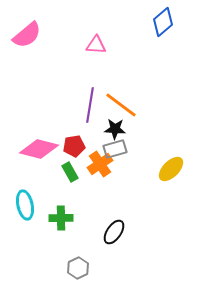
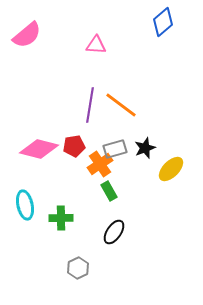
black star: moved 30 px right, 19 px down; rotated 25 degrees counterclockwise
green rectangle: moved 39 px right, 19 px down
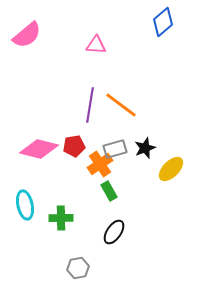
gray hexagon: rotated 15 degrees clockwise
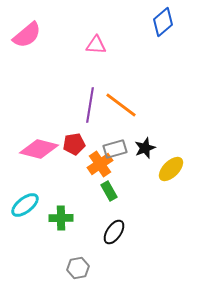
red pentagon: moved 2 px up
cyan ellipse: rotated 64 degrees clockwise
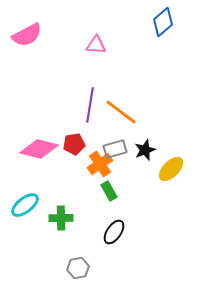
pink semicircle: rotated 12 degrees clockwise
orange line: moved 7 px down
black star: moved 2 px down
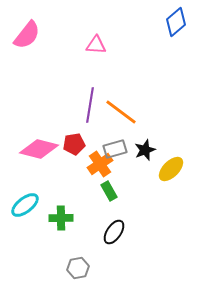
blue diamond: moved 13 px right
pink semicircle: rotated 24 degrees counterclockwise
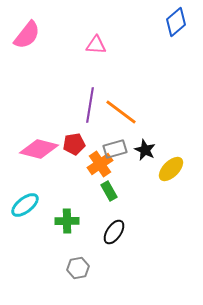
black star: rotated 25 degrees counterclockwise
green cross: moved 6 px right, 3 px down
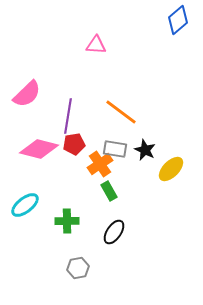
blue diamond: moved 2 px right, 2 px up
pink semicircle: moved 59 px down; rotated 8 degrees clockwise
purple line: moved 22 px left, 11 px down
gray rectangle: rotated 25 degrees clockwise
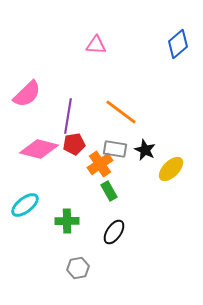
blue diamond: moved 24 px down
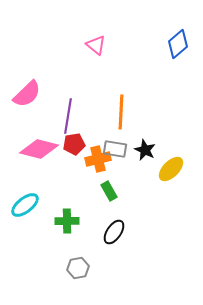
pink triangle: rotated 35 degrees clockwise
orange line: rotated 56 degrees clockwise
orange cross: moved 2 px left, 5 px up; rotated 20 degrees clockwise
